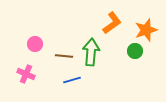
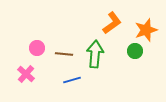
pink circle: moved 2 px right, 4 px down
green arrow: moved 4 px right, 2 px down
brown line: moved 2 px up
pink cross: rotated 18 degrees clockwise
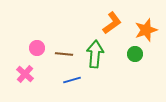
green circle: moved 3 px down
pink cross: moved 1 px left
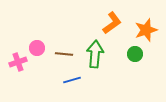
pink cross: moved 7 px left, 12 px up; rotated 30 degrees clockwise
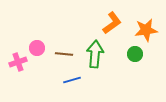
orange star: rotated 10 degrees clockwise
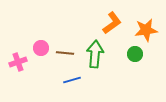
pink circle: moved 4 px right
brown line: moved 1 px right, 1 px up
